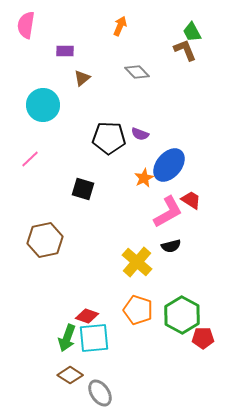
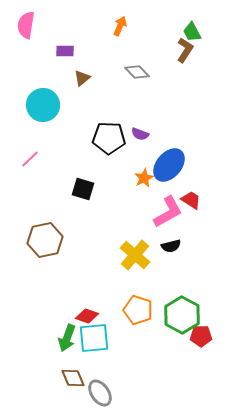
brown L-shape: rotated 55 degrees clockwise
yellow cross: moved 2 px left, 7 px up
red pentagon: moved 2 px left, 2 px up
brown diamond: moved 3 px right, 3 px down; rotated 35 degrees clockwise
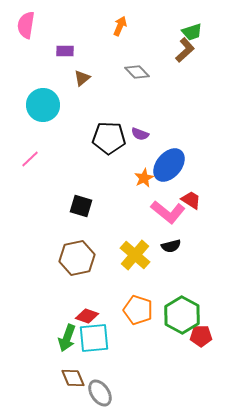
green trapezoid: rotated 80 degrees counterclockwise
brown L-shape: rotated 15 degrees clockwise
black square: moved 2 px left, 17 px down
pink L-shape: rotated 68 degrees clockwise
brown hexagon: moved 32 px right, 18 px down
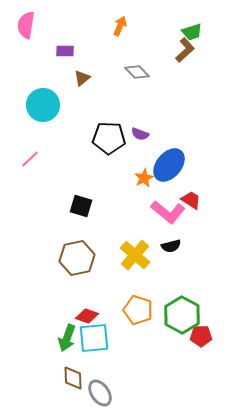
brown diamond: rotated 20 degrees clockwise
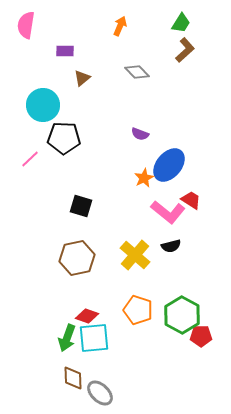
green trapezoid: moved 11 px left, 9 px up; rotated 40 degrees counterclockwise
black pentagon: moved 45 px left
gray ellipse: rotated 12 degrees counterclockwise
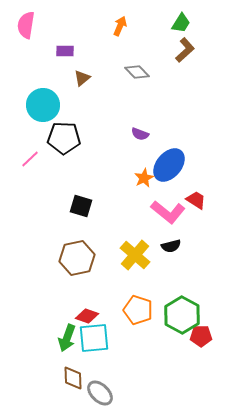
red trapezoid: moved 5 px right
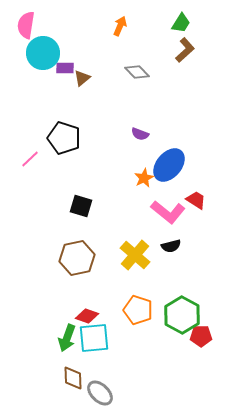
purple rectangle: moved 17 px down
cyan circle: moved 52 px up
black pentagon: rotated 16 degrees clockwise
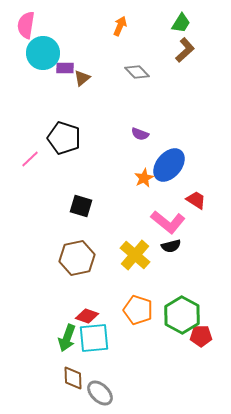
pink L-shape: moved 10 px down
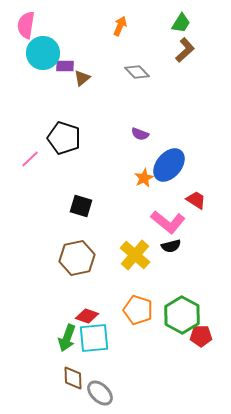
purple rectangle: moved 2 px up
